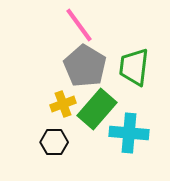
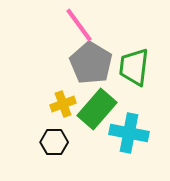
gray pentagon: moved 6 px right, 3 px up
cyan cross: rotated 6 degrees clockwise
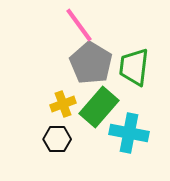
green rectangle: moved 2 px right, 2 px up
black hexagon: moved 3 px right, 3 px up
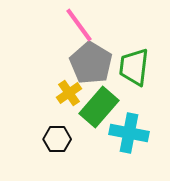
yellow cross: moved 6 px right, 11 px up; rotated 15 degrees counterclockwise
